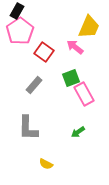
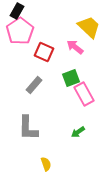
yellow trapezoid: rotated 70 degrees counterclockwise
red square: rotated 12 degrees counterclockwise
yellow semicircle: rotated 136 degrees counterclockwise
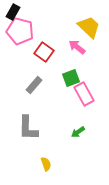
black rectangle: moved 4 px left, 1 px down
pink pentagon: rotated 24 degrees counterclockwise
pink arrow: moved 2 px right
red square: rotated 12 degrees clockwise
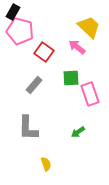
green square: rotated 18 degrees clockwise
pink rectangle: moved 6 px right; rotated 10 degrees clockwise
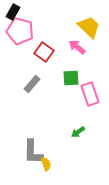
gray rectangle: moved 2 px left, 1 px up
gray L-shape: moved 5 px right, 24 px down
